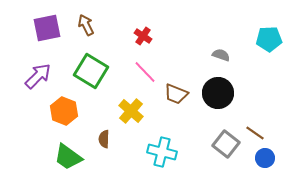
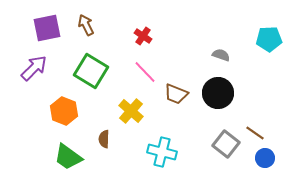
purple arrow: moved 4 px left, 8 px up
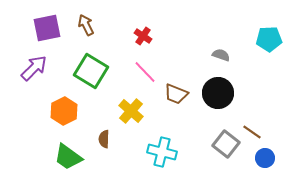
orange hexagon: rotated 12 degrees clockwise
brown line: moved 3 px left, 1 px up
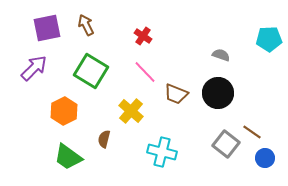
brown semicircle: rotated 12 degrees clockwise
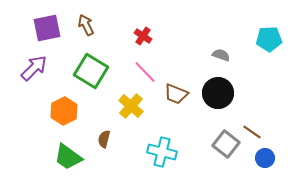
yellow cross: moved 5 px up
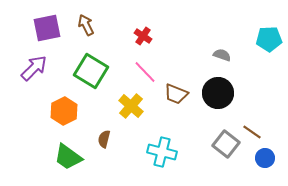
gray semicircle: moved 1 px right
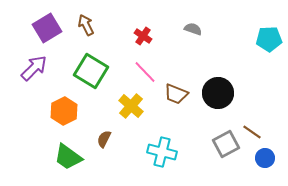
purple square: rotated 20 degrees counterclockwise
gray semicircle: moved 29 px left, 26 px up
brown semicircle: rotated 12 degrees clockwise
gray square: rotated 24 degrees clockwise
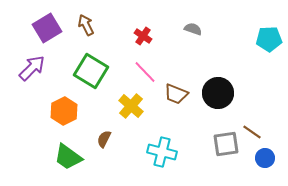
purple arrow: moved 2 px left
gray square: rotated 20 degrees clockwise
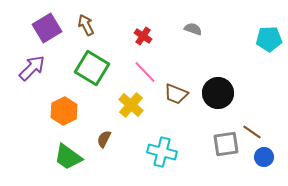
green square: moved 1 px right, 3 px up
yellow cross: moved 1 px up
blue circle: moved 1 px left, 1 px up
